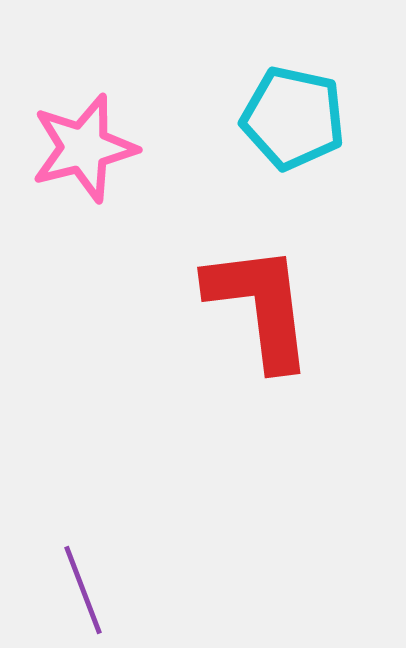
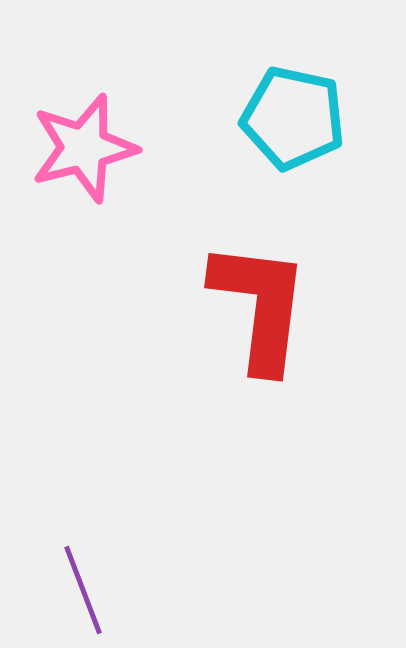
red L-shape: rotated 14 degrees clockwise
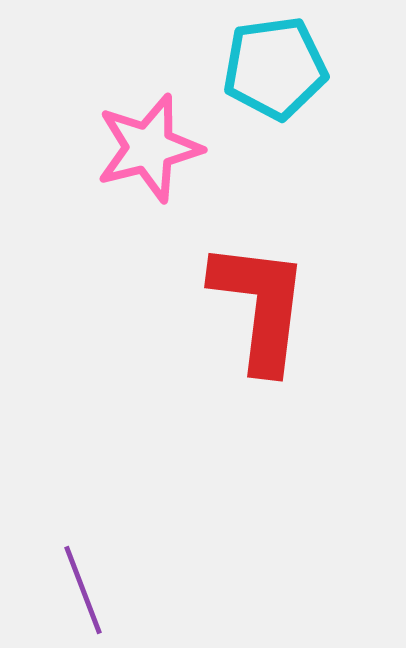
cyan pentagon: moved 18 px left, 50 px up; rotated 20 degrees counterclockwise
pink star: moved 65 px right
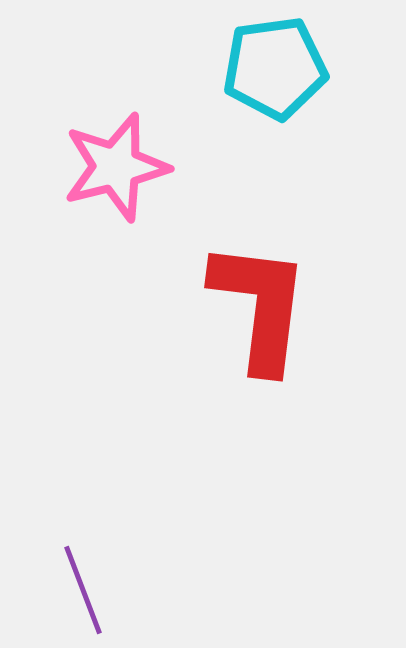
pink star: moved 33 px left, 19 px down
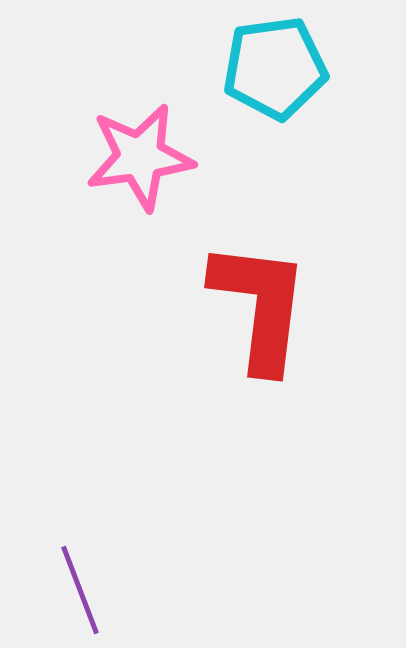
pink star: moved 24 px right, 10 px up; rotated 6 degrees clockwise
purple line: moved 3 px left
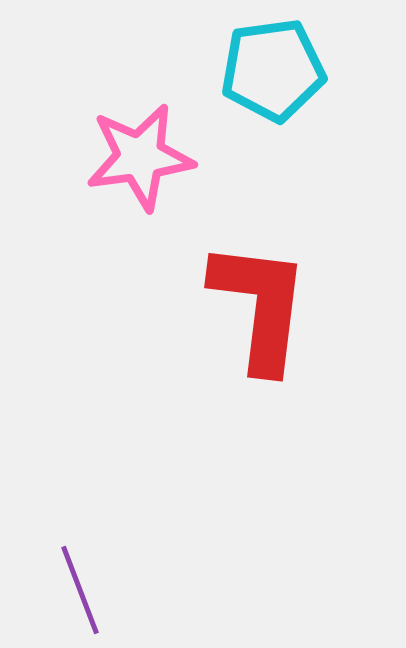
cyan pentagon: moved 2 px left, 2 px down
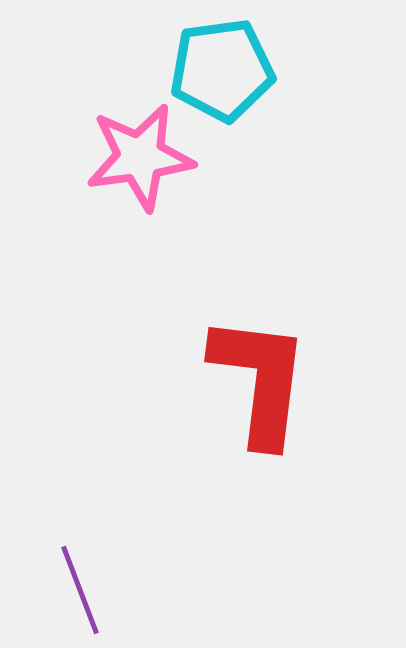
cyan pentagon: moved 51 px left
red L-shape: moved 74 px down
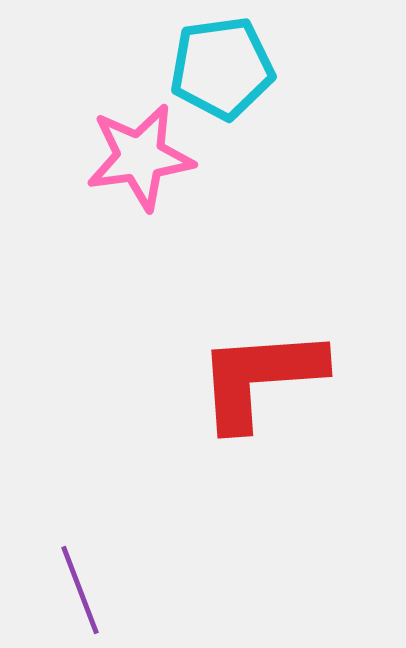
cyan pentagon: moved 2 px up
red L-shape: moved 2 px up; rotated 101 degrees counterclockwise
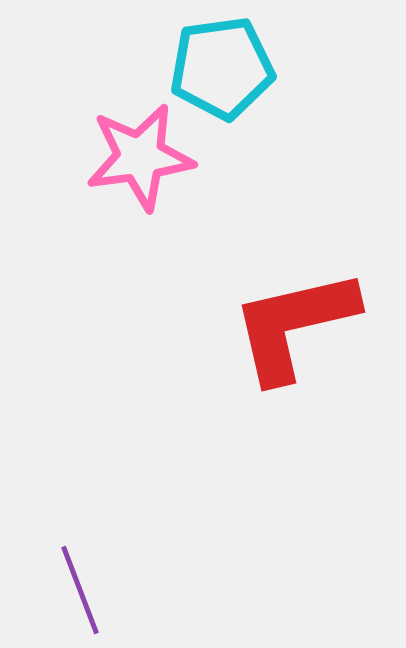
red L-shape: moved 34 px right, 53 px up; rotated 9 degrees counterclockwise
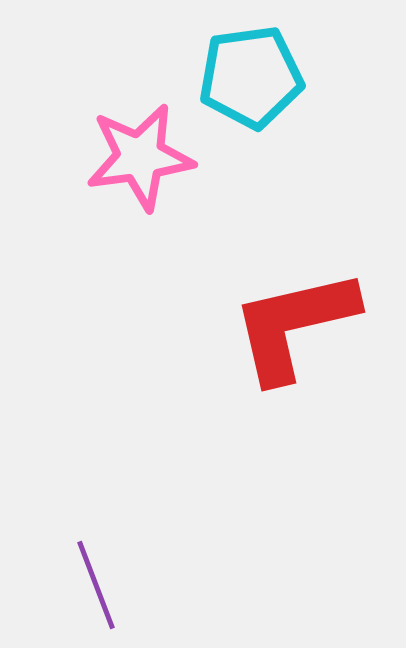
cyan pentagon: moved 29 px right, 9 px down
purple line: moved 16 px right, 5 px up
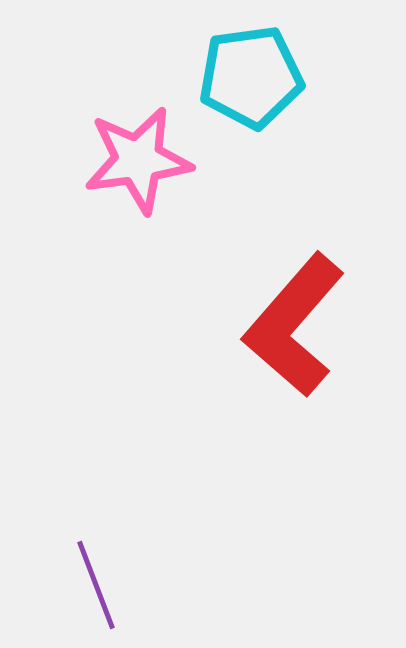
pink star: moved 2 px left, 3 px down
red L-shape: rotated 36 degrees counterclockwise
